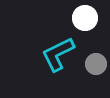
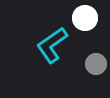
cyan L-shape: moved 6 px left, 9 px up; rotated 9 degrees counterclockwise
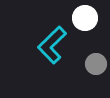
cyan L-shape: rotated 9 degrees counterclockwise
